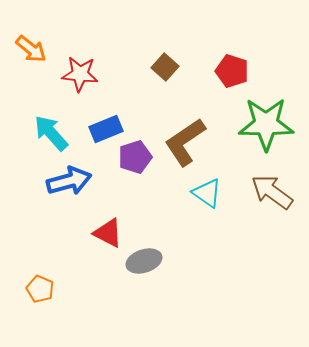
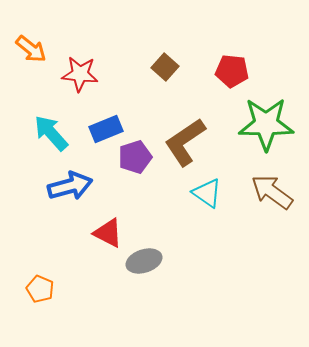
red pentagon: rotated 12 degrees counterclockwise
blue arrow: moved 1 px right, 5 px down
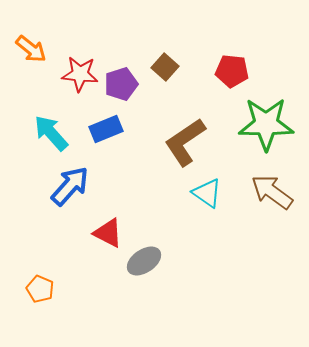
purple pentagon: moved 14 px left, 73 px up
blue arrow: rotated 33 degrees counterclockwise
gray ellipse: rotated 16 degrees counterclockwise
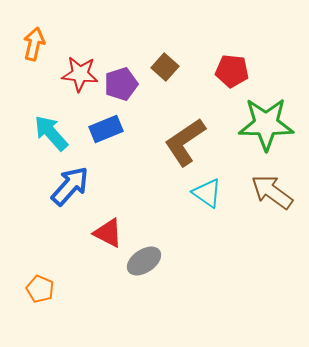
orange arrow: moved 3 px right, 5 px up; rotated 116 degrees counterclockwise
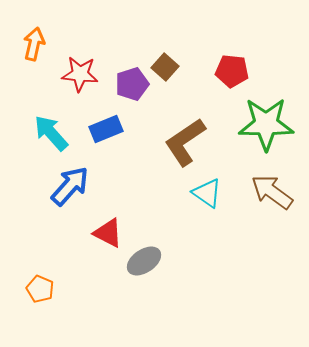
purple pentagon: moved 11 px right
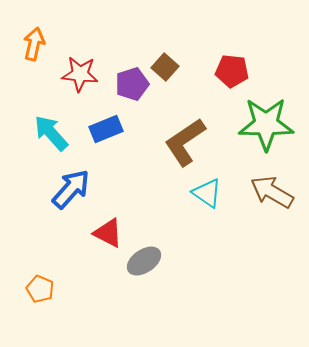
blue arrow: moved 1 px right, 3 px down
brown arrow: rotated 6 degrees counterclockwise
